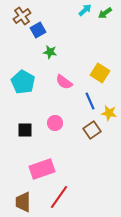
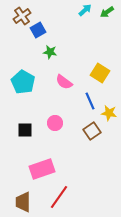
green arrow: moved 2 px right, 1 px up
brown square: moved 1 px down
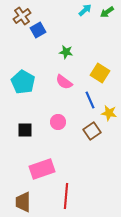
green star: moved 16 px right
blue line: moved 1 px up
pink circle: moved 3 px right, 1 px up
red line: moved 7 px right, 1 px up; rotated 30 degrees counterclockwise
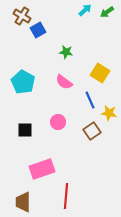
brown cross: rotated 24 degrees counterclockwise
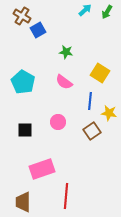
green arrow: rotated 24 degrees counterclockwise
blue line: moved 1 px down; rotated 30 degrees clockwise
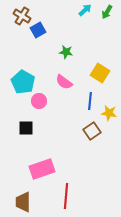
pink circle: moved 19 px left, 21 px up
black square: moved 1 px right, 2 px up
